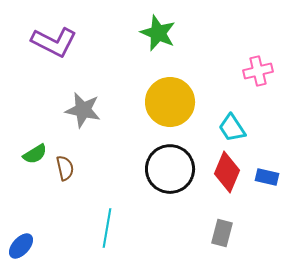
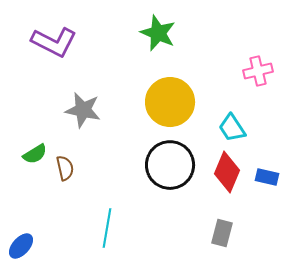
black circle: moved 4 px up
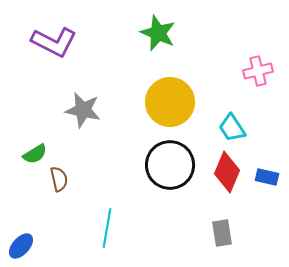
brown semicircle: moved 6 px left, 11 px down
gray rectangle: rotated 24 degrees counterclockwise
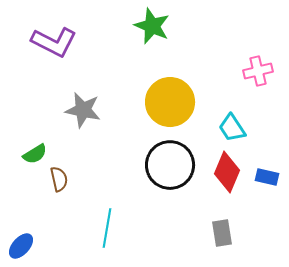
green star: moved 6 px left, 7 px up
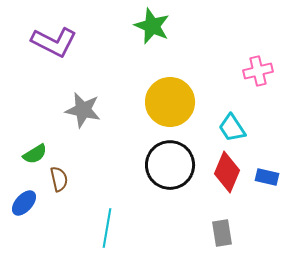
blue ellipse: moved 3 px right, 43 px up
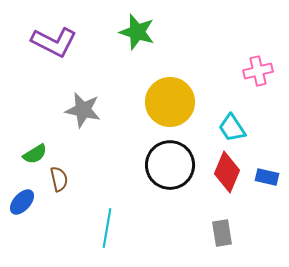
green star: moved 15 px left, 6 px down; rotated 6 degrees counterclockwise
blue ellipse: moved 2 px left, 1 px up
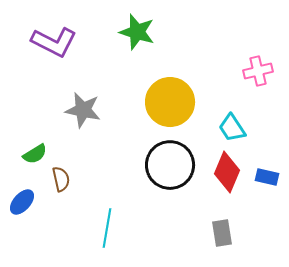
brown semicircle: moved 2 px right
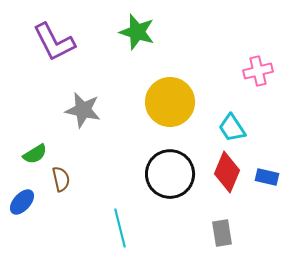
purple L-shape: rotated 36 degrees clockwise
black circle: moved 9 px down
cyan line: moved 13 px right; rotated 24 degrees counterclockwise
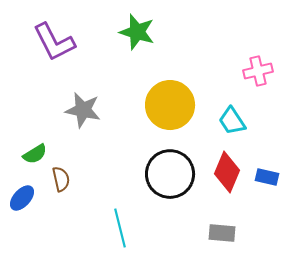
yellow circle: moved 3 px down
cyan trapezoid: moved 7 px up
blue ellipse: moved 4 px up
gray rectangle: rotated 76 degrees counterclockwise
